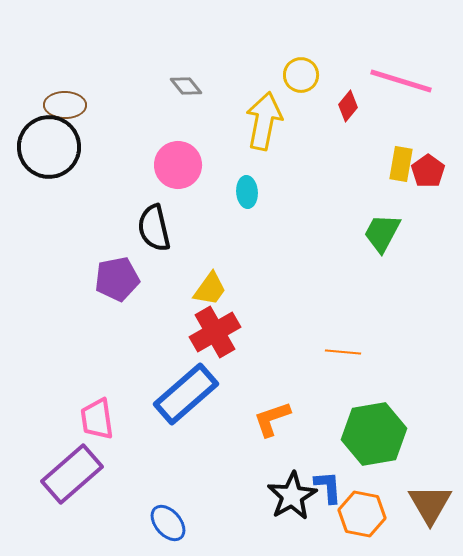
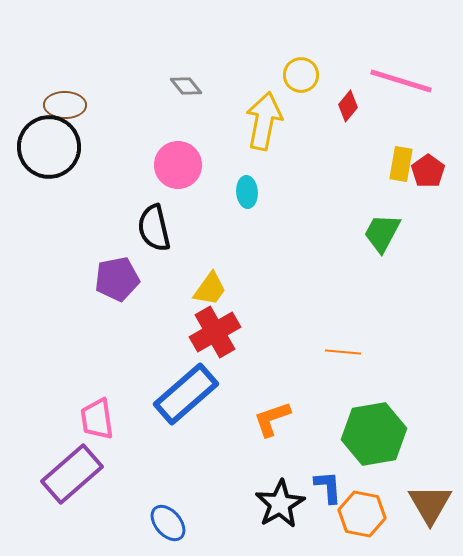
black star: moved 12 px left, 8 px down
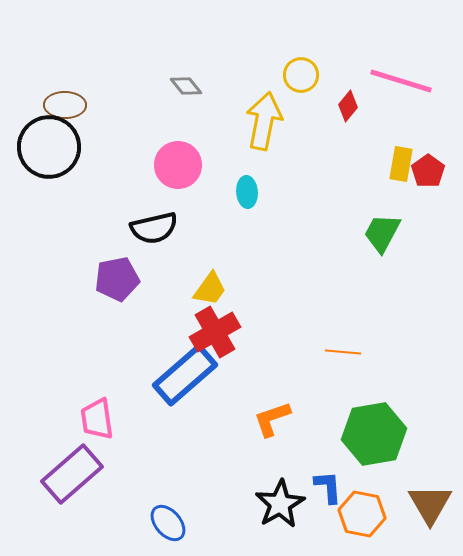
black semicircle: rotated 90 degrees counterclockwise
blue rectangle: moved 1 px left, 19 px up
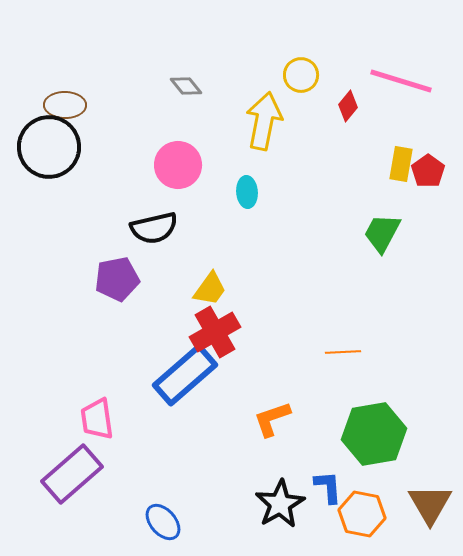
orange line: rotated 8 degrees counterclockwise
blue ellipse: moved 5 px left, 1 px up
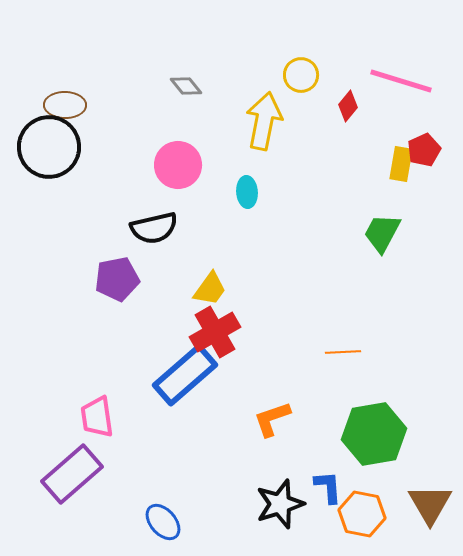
red pentagon: moved 4 px left, 21 px up; rotated 12 degrees clockwise
pink trapezoid: moved 2 px up
black star: rotated 12 degrees clockwise
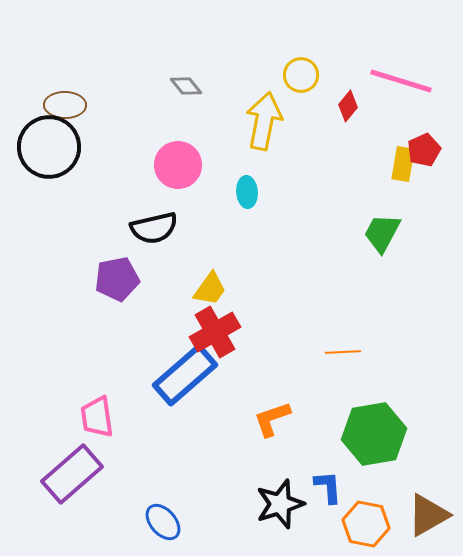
yellow rectangle: moved 2 px right
brown triangle: moved 2 px left, 11 px down; rotated 30 degrees clockwise
orange hexagon: moved 4 px right, 10 px down
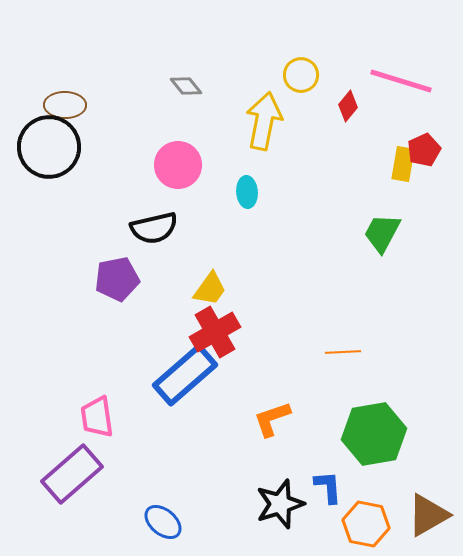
blue ellipse: rotated 9 degrees counterclockwise
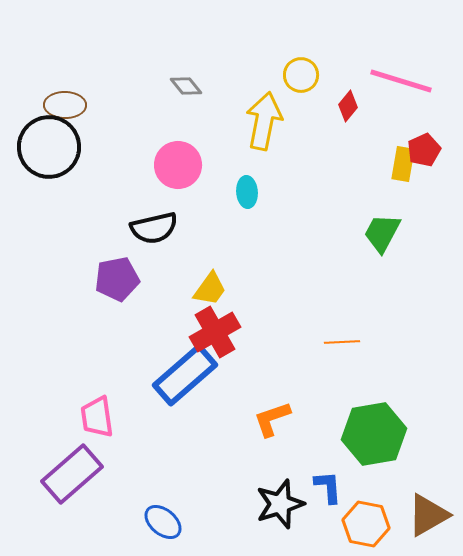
orange line: moved 1 px left, 10 px up
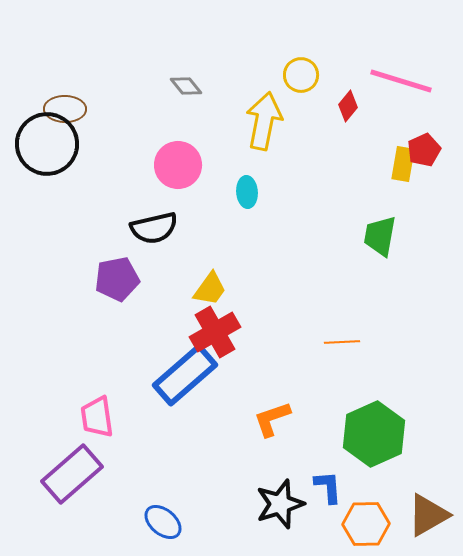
brown ellipse: moved 4 px down
black circle: moved 2 px left, 3 px up
green trapezoid: moved 2 px left, 3 px down; rotated 18 degrees counterclockwise
green hexagon: rotated 14 degrees counterclockwise
orange hexagon: rotated 12 degrees counterclockwise
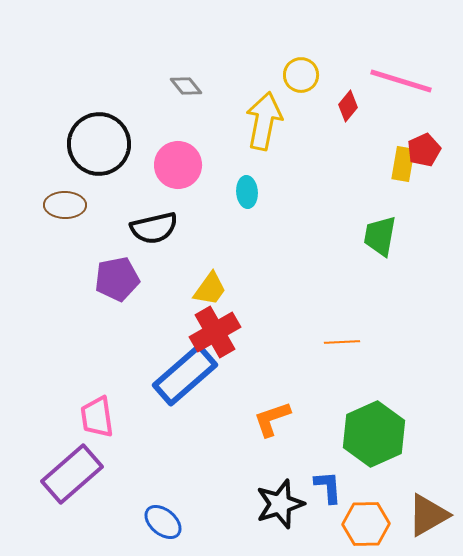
brown ellipse: moved 96 px down
black circle: moved 52 px right
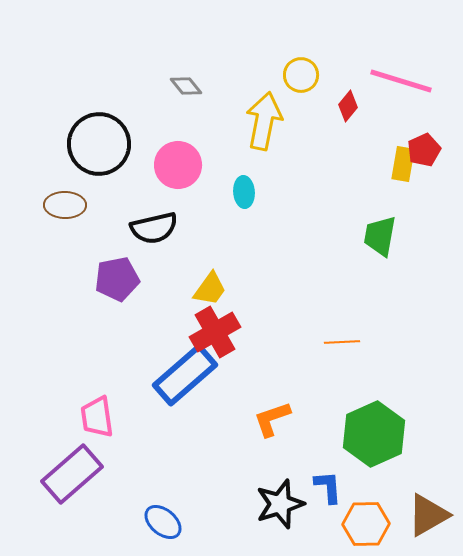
cyan ellipse: moved 3 px left
